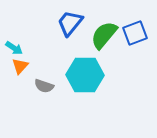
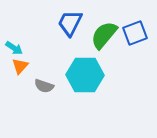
blue trapezoid: rotated 12 degrees counterclockwise
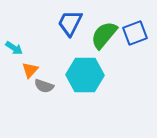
orange triangle: moved 10 px right, 4 px down
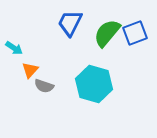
green semicircle: moved 3 px right, 2 px up
cyan hexagon: moved 9 px right, 9 px down; rotated 15 degrees clockwise
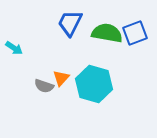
green semicircle: rotated 60 degrees clockwise
orange triangle: moved 31 px right, 8 px down
